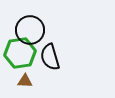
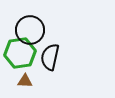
black semicircle: rotated 28 degrees clockwise
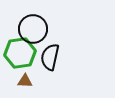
black circle: moved 3 px right, 1 px up
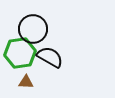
black semicircle: rotated 108 degrees clockwise
brown triangle: moved 1 px right, 1 px down
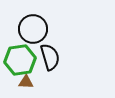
green hexagon: moved 7 px down
black semicircle: rotated 44 degrees clockwise
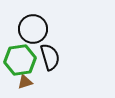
brown triangle: moved 1 px left; rotated 21 degrees counterclockwise
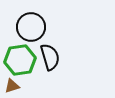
black circle: moved 2 px left, 2 px up
brown triangle: moved 13 px left, 4 px down
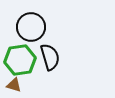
brown triangle: moved 2 px right, 1 px up; rotated 35 degrees clockwise
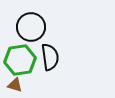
black semicircle: rotated 8 degrees clockwise
brown triangle: moved 1 px right
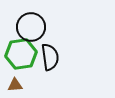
green hexagon: moved 1 px right, 6 px up
brown triangle: rotated 21 degrees counterclockwise
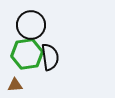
black circle: moved 2 px up
green hexagon: moved 6 px right
